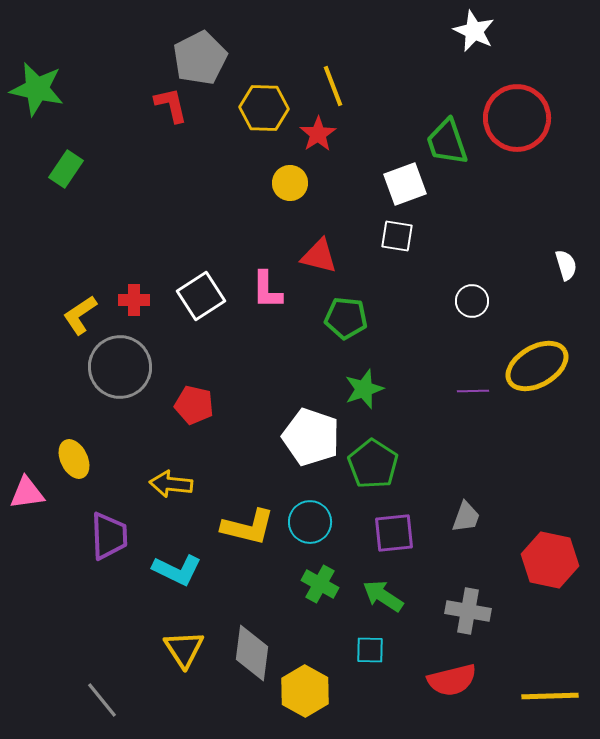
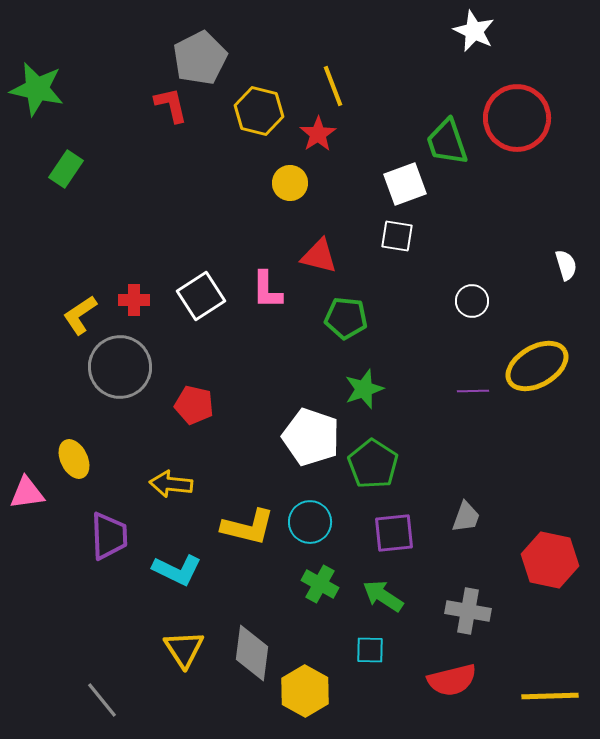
yellow hexagon at (264, 108): moved 5 px left, 3 px down; rotated 12 degrees clockwise
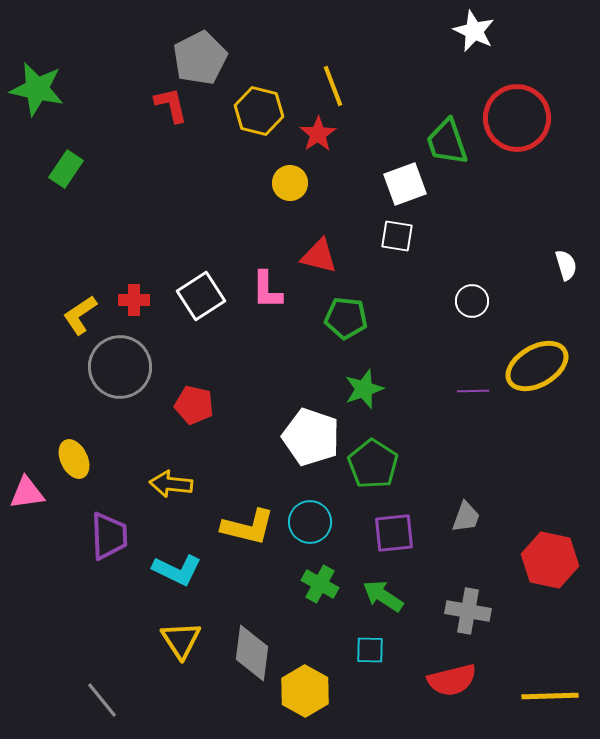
yellow triangle at (184, 649): moved 3 px left, 9 px up
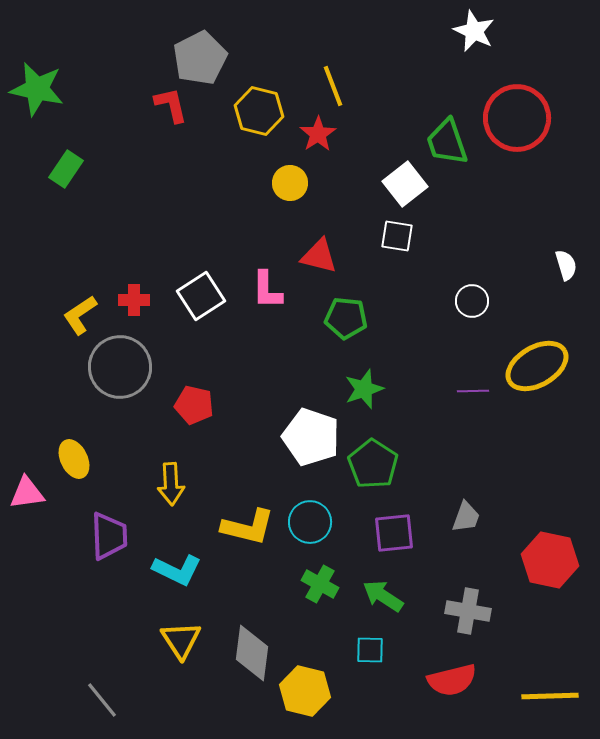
white square at (405, 184): rotated 18 degrees counterclockwise
yellow arrow at (171, 484): rotated 99 degrees counterclockwise
yellow hexagon at (305, 691): rotated 15 degrees counterclockwise
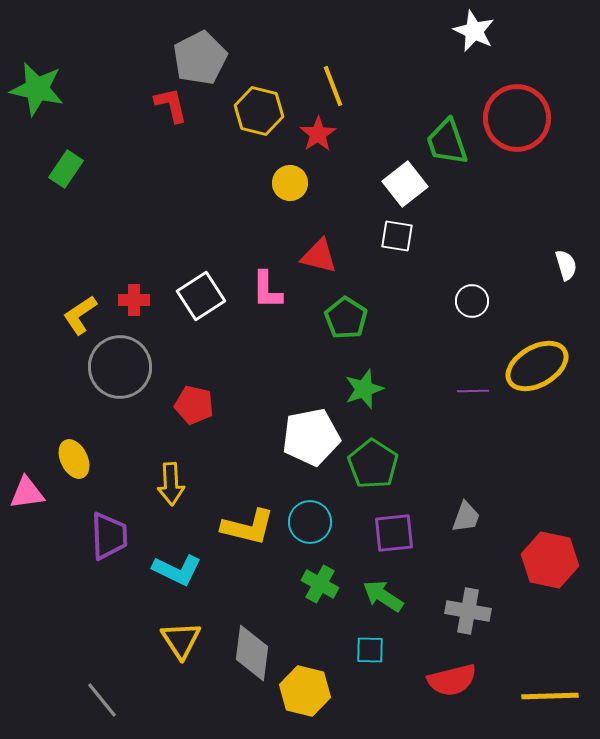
green pentagon at (346, 318): rotated 27 degrees clockwise
white pentagon at (311, 437): rotated 30 degrees counterclockwise
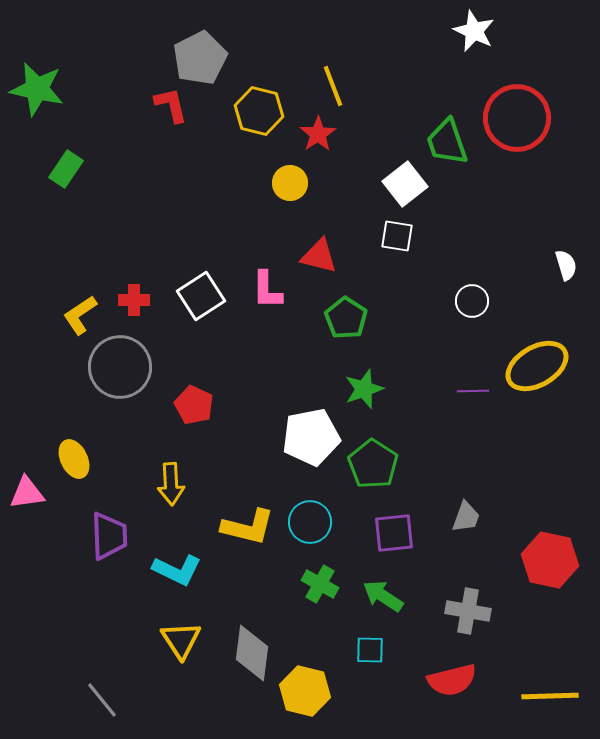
red pentagon at (194, 405): rotated 12 degrees clockwise
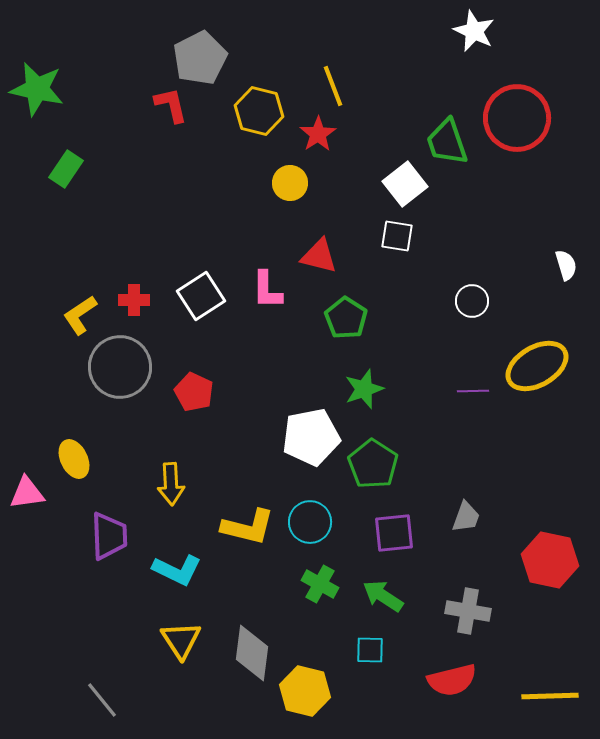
red pentagon at (194, 405): moved 13 px up
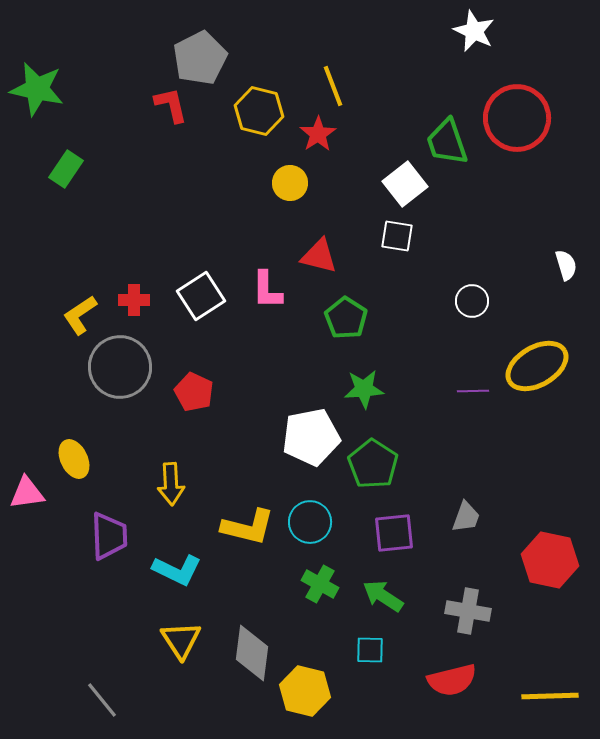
green star at (364, 389): rotated 15 degrees clockwise
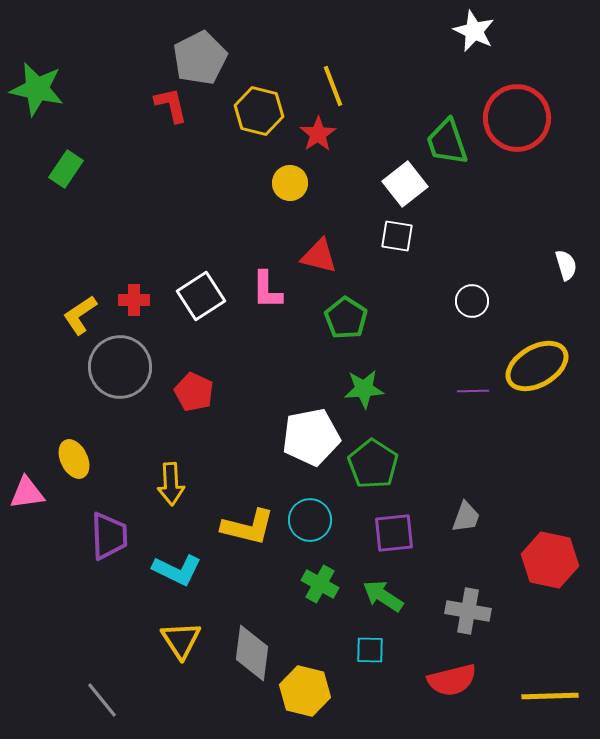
cyan circle at (310, 522): moved 2 px up
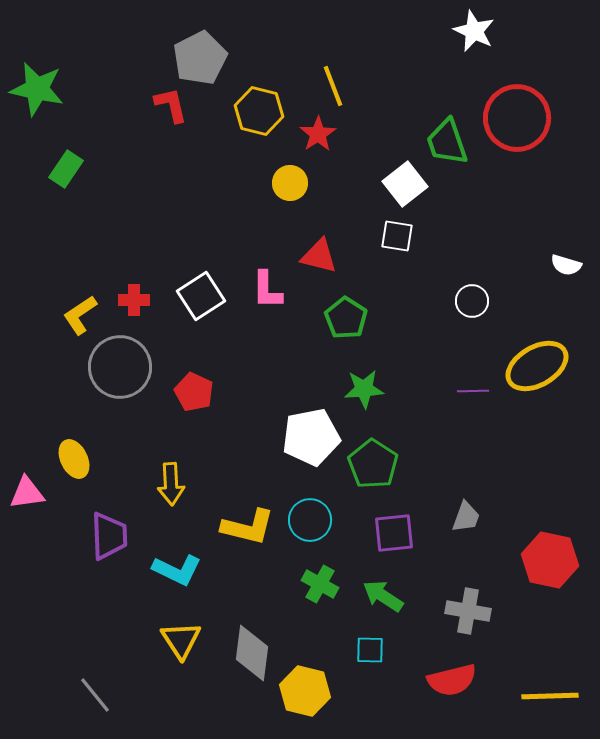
white semicircle at (566, 265): rotated 124 degrees clockwise
gray line at (102, 700): moved 7 px left, 5 px up
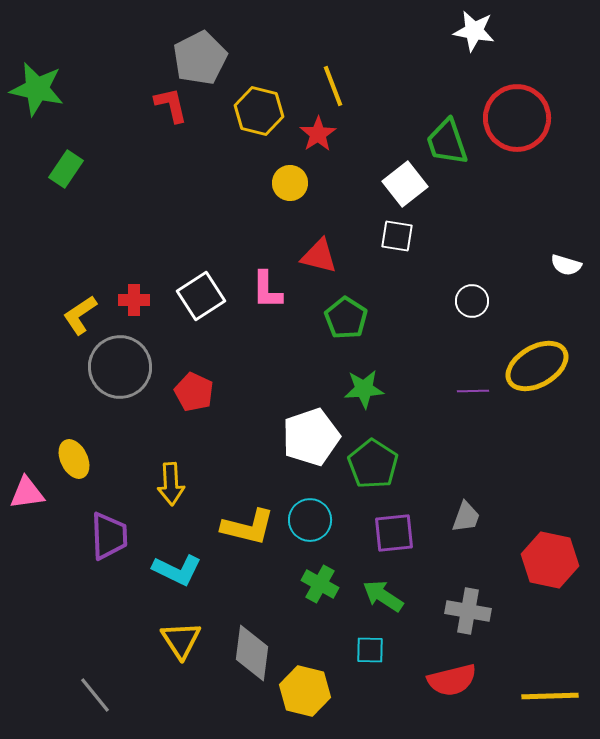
white star at (474, 31): rotated 15 degrees counterclockwise
white pentagon at (311, 437): rotated 8 degrees counterclockwise
